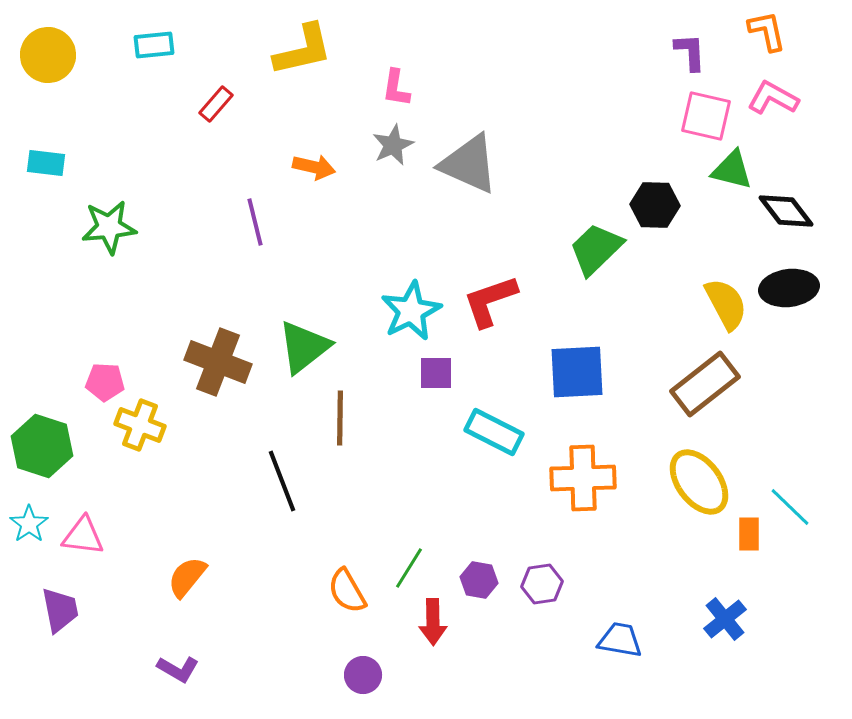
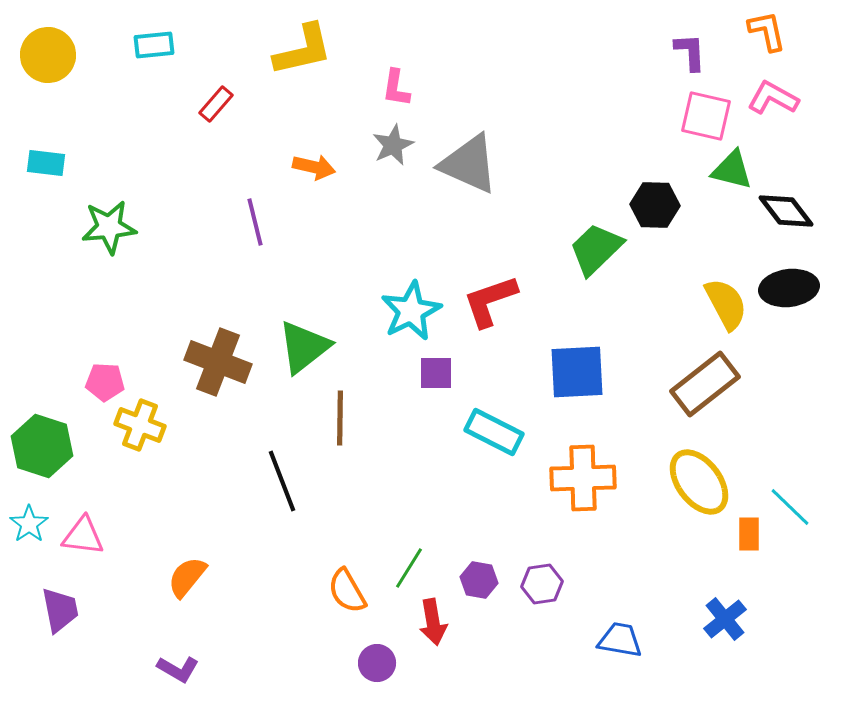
red arrow at (433, 622): rotated 9 degrees counterclockwise
purple circle at (363, 675): moved 14 px right, 12 px up
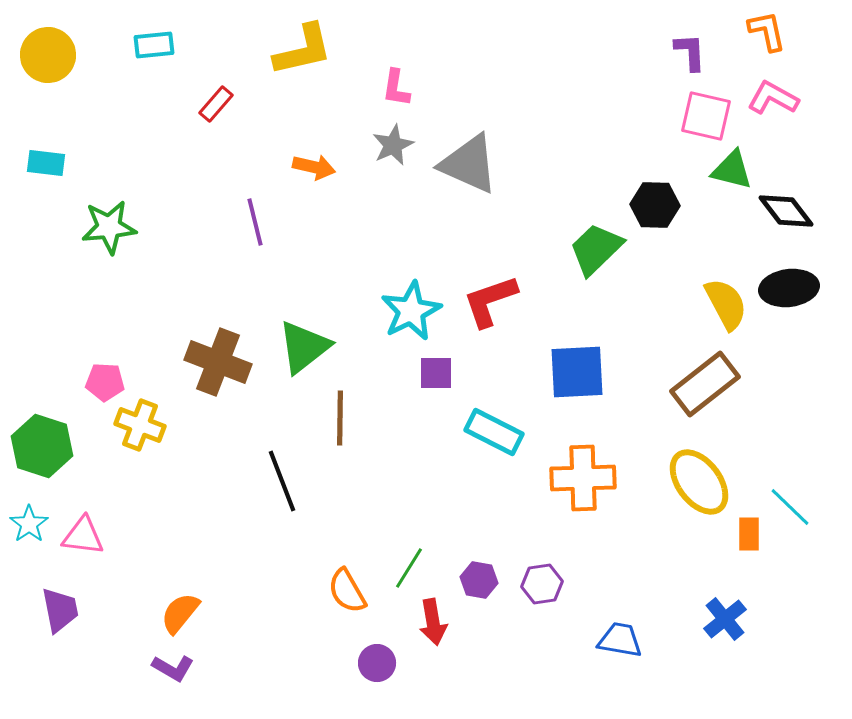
orange semicircle at (187, 577): moved 7 px left, 36 px down
purple L-shape at (178, 669): moved 5 px left, 1 px up
